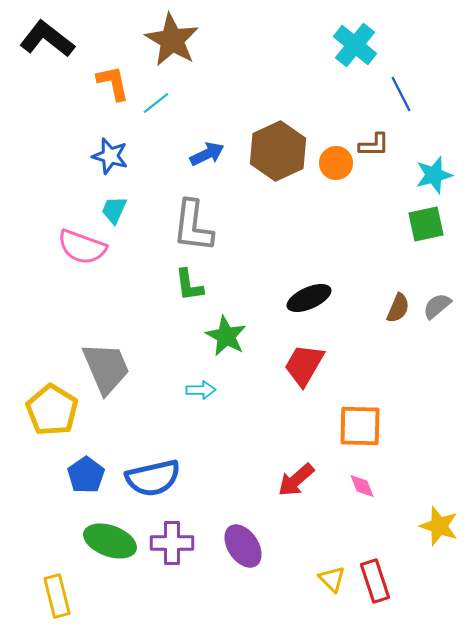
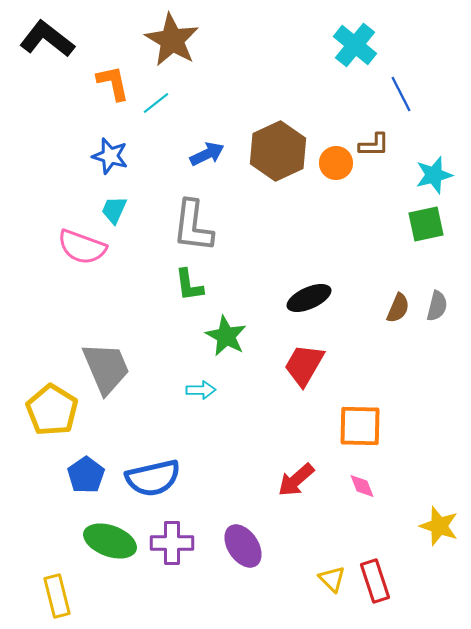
gray semicircle: rotated 144 degrees clockwise
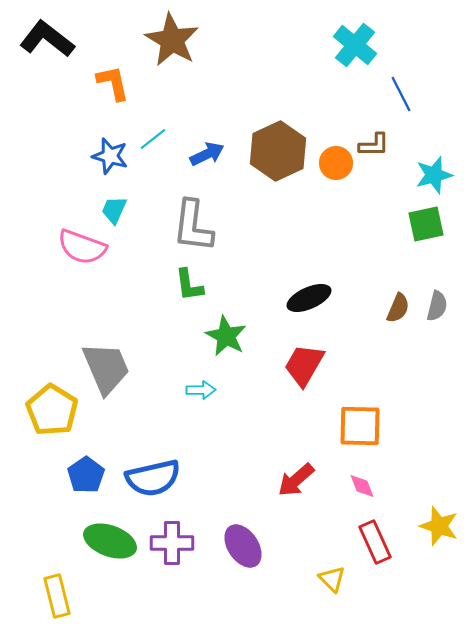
cyan line: moved 3 px left, 36 px down
red rectangle: moved 39 px up; rotated 6 degrees counterclockwise
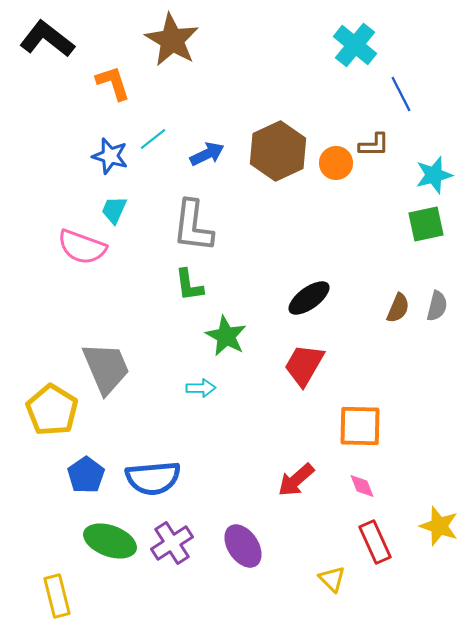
orange L-shape: rotated 6 degrees counterclockwise
black ellipse: rotated 12 degrees counterclockwise
cyan arrow: moved 2 px up
blue semicircle: rotated 8 degrees clockwise
purple cross: rotated 33 degrees counterclockwise
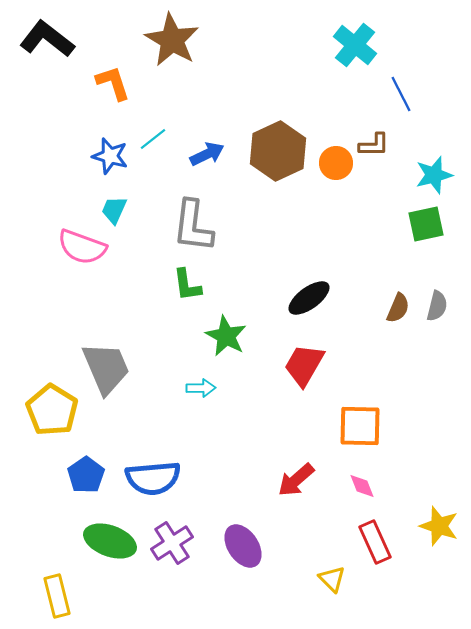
green L-shape: moved 2 px left
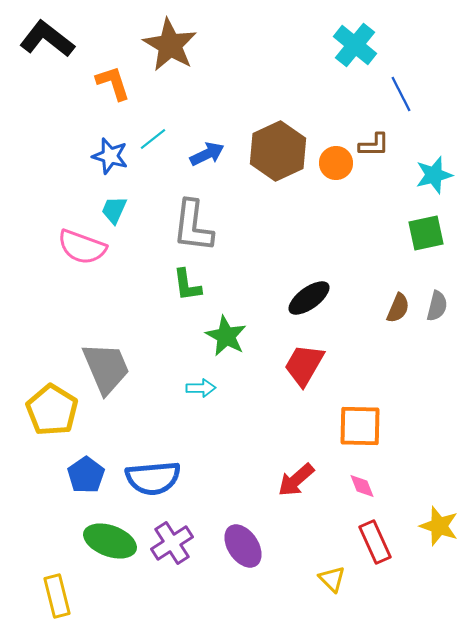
brown star: moved 2 px left, 5 px down
green square: moved 9 px down
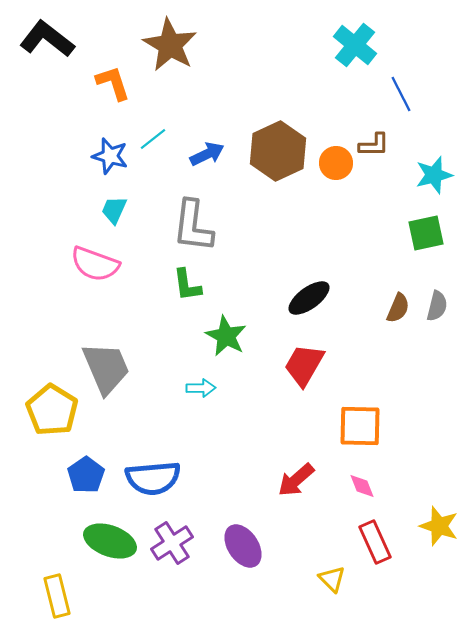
pink semicircle: moved 13 px right, 17 px down
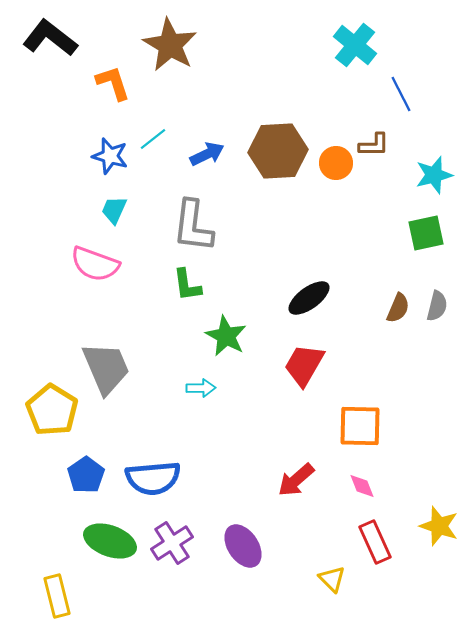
black L-shape: moved 3 px right, 1 px up
brown hexagon: rotated 22 degrees clockwise
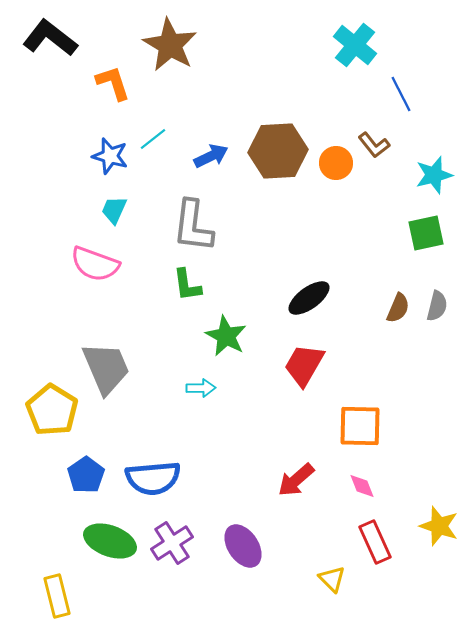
brown L-shape: rotated 52 degrees clockwise
blue arrow: moved 4 px right, 2 px down
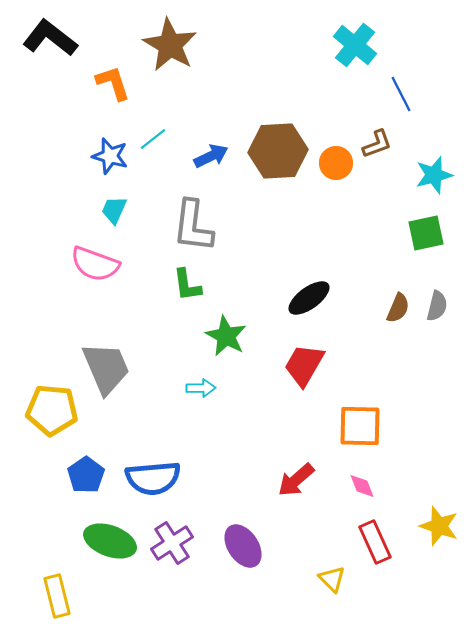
brown L-shape: moved 3 px right, 1 px up; rotated 72 degrees counterclockwise
yellow pentagon: rotated 27 degrees counterclockwise
